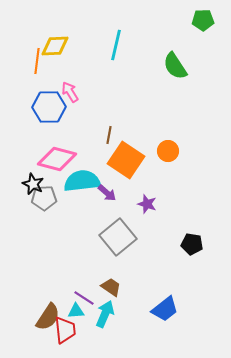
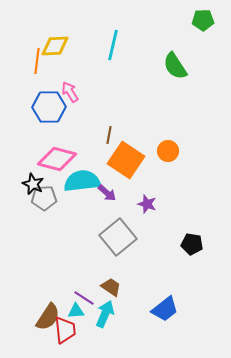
cyan line: moved 3 px left
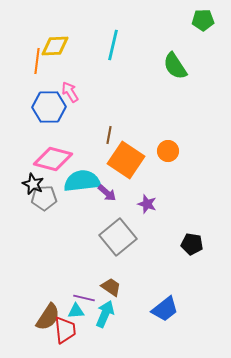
pink diamond: moved 4 px left
purple line: rotated 20 degrees counterclockwise
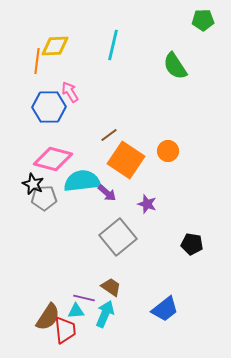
brown line: rotated 42 degrees clockwise
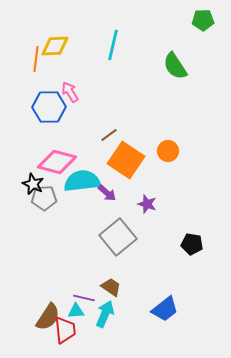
orange line: moved 1 px left, 2 px up
pink diamond: moved 4 px right, 3 px down
